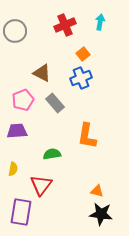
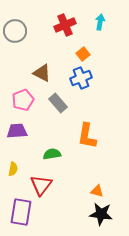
gray rectangle: moved 3 px right
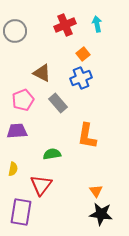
cyan arrow: moved 3 px left, 2 px down; rotated 21 degrees counterclockwise
orange triangle: moved 1 px left; rotated 40 degrees clockwise
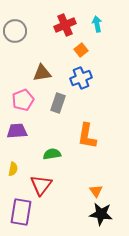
orange square: moved 2 px left, 4 px up
brown triangle: rotated 36 degrees counterclockwise
gray rectangle: rotated 60 degrees clockwise
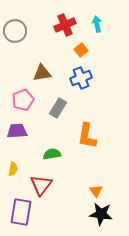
gray rectangle: moved 5 px down; rotated 12 degrees clockwise
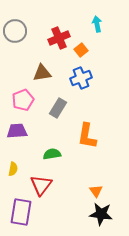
red cross: moved 6 px left, 13 px down
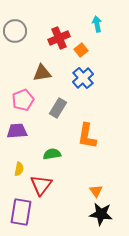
blue cross: moved 2 px right; rotated 20 degrees counterclockwise
yellow semicircle: moved 6 px right
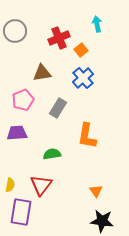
purple trapezoid: moved 2 px down
yellow semicircle: moved 9 px left, 16 px down
black star: moved 1 px right, 7 px down
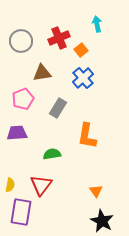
gray circle: moved 6 px right, 10 px down
pink pentagon: moved 1 px up
black star: rotated 20 degrees clockwise
